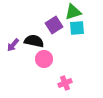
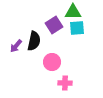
green triangle: rotated 18 degrees clockwise
black semicircle: rotated 90 degrees clockwise
purple arrow: moved 3 px right, 1 px down
pink circle: moved 8 px right, 3 px down
pink cross: rotated 24 degrees clockwise
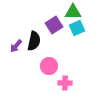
cyan square: rotated 21 degrees counterclockwise
pink circle: moved 3 px left, 4 px down
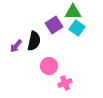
cyan square: rotated 28 degrees counterclockwise
pink cross: rotated 24 degrees counterclockwise
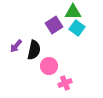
black semicircle: moved 9 px down
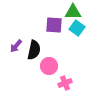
purple square: rotated 36 degrees clockwise
